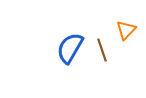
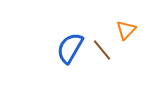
brown line: rotated 20 degrees counterclockwise
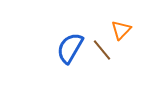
orange triangle: moved 5 px left
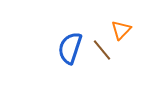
blue semicircle: rotated 12 degrees counterclockwise
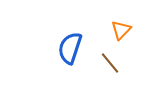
brown line: moved 8 px right, 13 px down
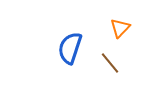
orange triangle: moved 1 px left, 2 px up
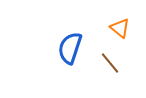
orange triangle: rotated 35 degrees counterclockwise
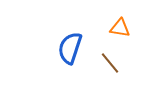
orange triangle: rotated 30 degrees counterclockwise
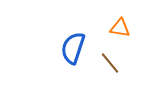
blue semicircle: moved 3 px right
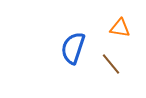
brown line: moved 1 px right, 1 px down
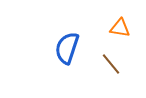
blue semicircle: moved 6 px left
